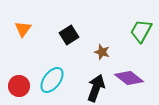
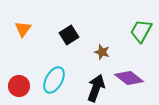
cyan ellipse: moved 2 px right; rotated 8 degrees counterclockwise
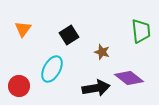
green trapezoid: rotated 145 degrees clockwise
cyan ellipse: moved 2 px left, 11 px up
black arrow: rotated 60 degrees clockwise
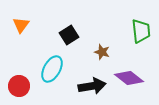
orange triangle: moved 2 px left, 4 px up
black arrow: moved 4 px left, 2 px up
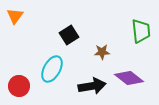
orange triangle: moved 6 px left, 9 px up
brown star: rotated 21 degrees counterclockwise
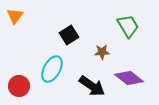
green trapezoid: moved 13 px left, 5 px up; rotated 25 degrees counterclockwise
black arrow: rotated 44 degrees clockwise
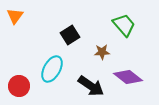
green trapezoid: moved 4 px left, 1 px up; rotated 10 degrees counterclockwise
black square: moved 1 px right
purple diamond: moved 1 px left, 1 px up
black arrow: moved 1 px left
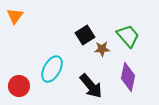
green trapezoid: moved 4 px right, 11 px down
black square: moved 15 px right
brown star: moved 3 px up
purple diamond: rotated 64 degrees clockwise
black arrow: rotated 16 degrees clockwise
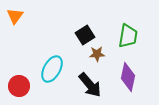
green trapezoid: rotated 50 degrees clockwise
brown star: moved 5 px left, 5 px down
black arrow: moved 1 px left, 1 px up
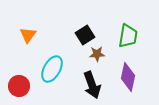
orange triangle: moved 13 px right, 19 px down
black arrow: moved 2 px right; rotated 20 degrees clockwise
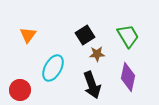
green trapezoid: rotated 40 degrees counterclockwise
cyan ellipse: moved 1 px right, 1 px up
red circle: moved 1 px right, 4 px down
